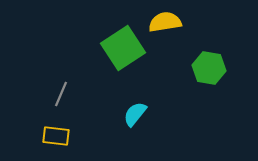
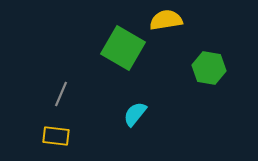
yellow semicircle: moved 1 px right, 2 px up
green square: rotated 27 degrees counterclockwise
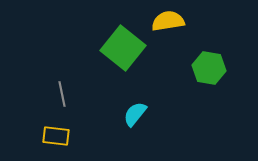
yellow semicircle: moved 2 px right, 1 px down
green square: rotated 9 degrees clockwise
gray line: moved 1 px right; rotated 35 degrees counterclockwise
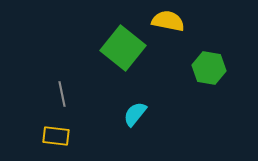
yellow semicircle: rotated 20 degrees clockwise
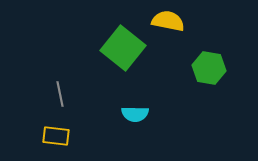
gray line: moved 2 px left
cyan semicircle: rotated 128 degrees counterclockwise
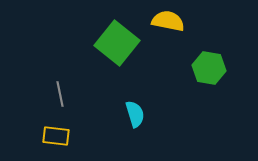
green square: moved 6 px left, 5 px up
cyan semicircle: rotated 108 degrees counterclockwise
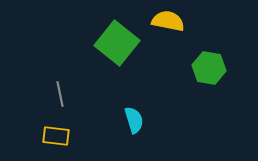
cyan semicircle: moved 1 px left, 6 px down
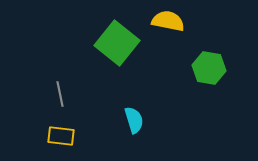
yellow rectangle: moved 5 px right
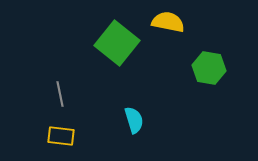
yellow semicircle: moved 1 px down
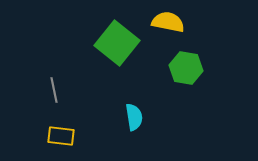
green hexagon: moved 23 px left
gray line: moved 6 px left, 4 px up
cyan semicircle: moved 3 px up; rotated 8 degrees clockwise
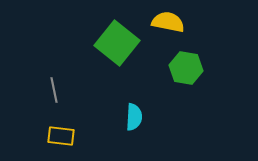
cyan semicircle: rotated 12 degrees clockwise
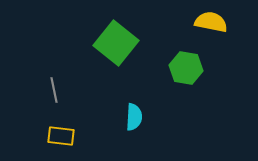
yellow semicircle: moved 43 px right
green square: moved 1 px left
